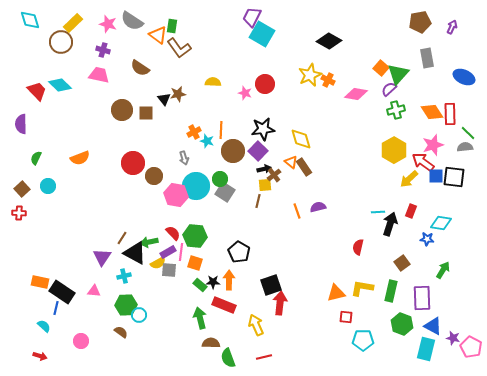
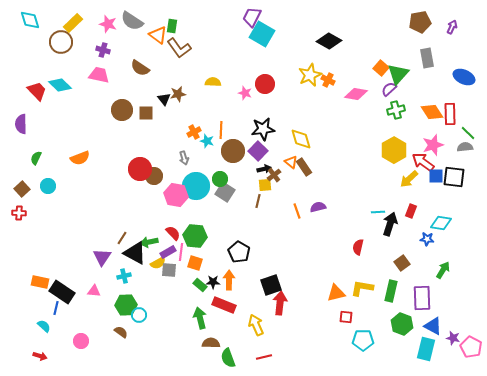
red circle at (133, 163): moved 7 px right, 6 px down
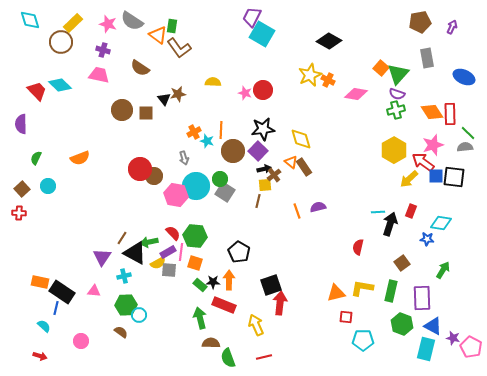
red circle at (265, 84): moved 2 px left, 6 px down
purple semicircle at (389, 89): moved 8 px right, 5 px down; rotated 119 degrees counterclockwise
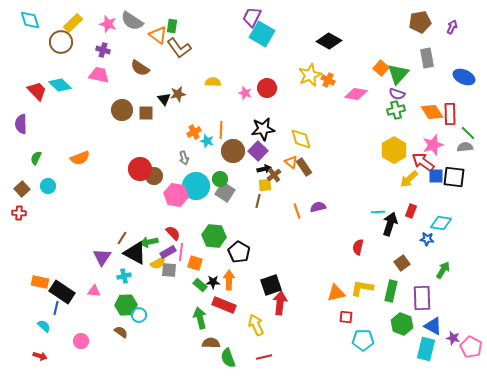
red circle at (263, 90): moved 4 px right, 2 px up
green hexagon at (195, 236): moved 19 px right
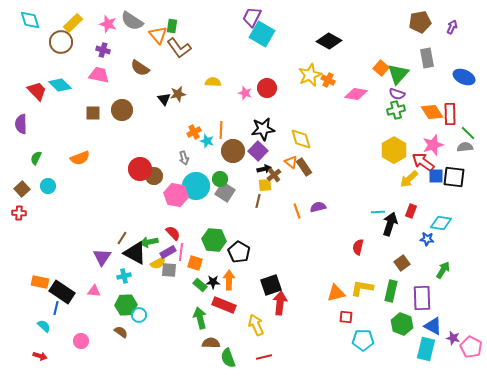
orange triangle at (158, 35): rotated 12 degrees clockwise
brown square at (146, 113): moved 53 px left
green hexagon at (214, 236): moved 4 px down
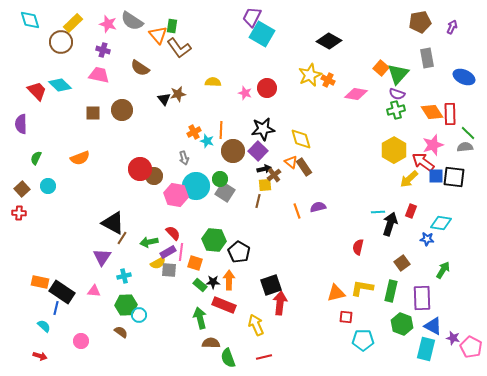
black triangle at (135, 253): moved 22 px left, 30 px up
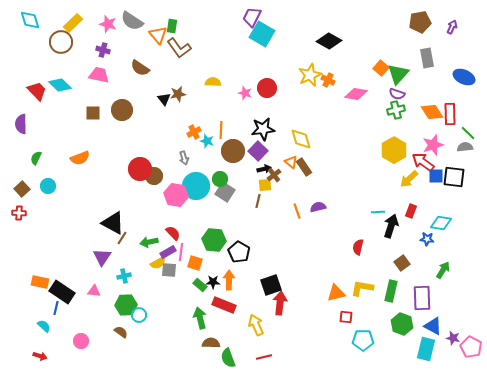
black arrow at (390, 224): moved 1 px right, 2 px down
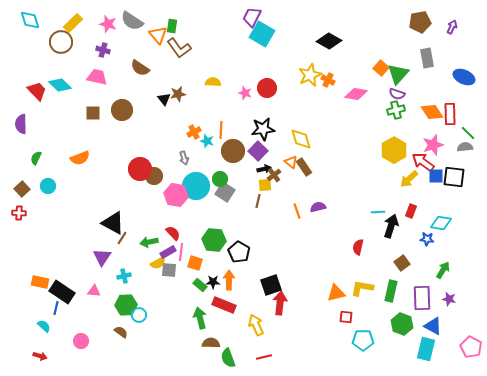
pink trapezoid at (99, 75): moved 2 px left, 2 px down
purple star at (453, 338): moved 4 px left, 39 px up
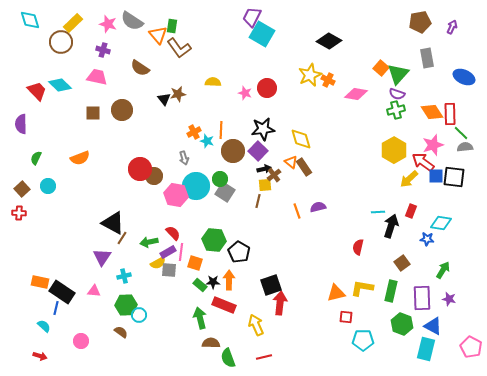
green line at (468, 133): moved 7 px left
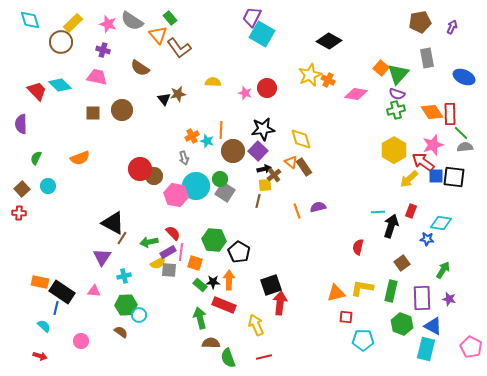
green rectangle at (172, 26): moved 2 px left, 8 px up; rotated 48 degrees counterclockwise
orange cross at (194, 132): moved 2 px left, 4 px down
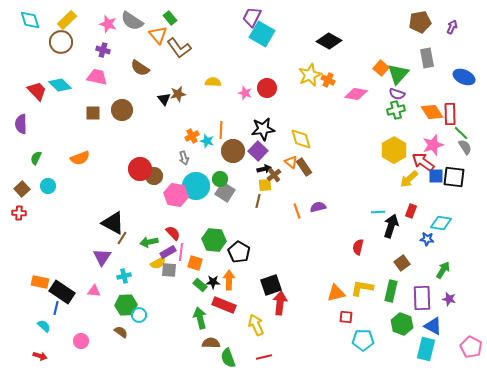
yellow rectangle at (73, 23): moved 6 px left, 3 px up
gray semicircle at (465, 147): rotated 63 degrees clockwise
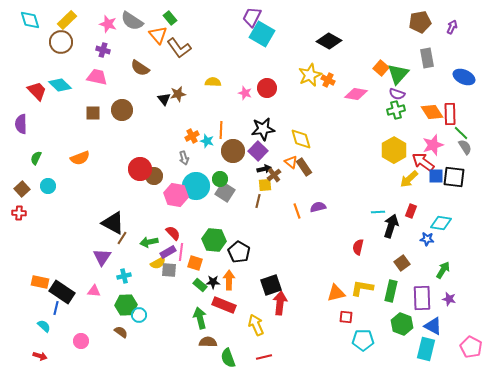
brown semicircle at (211, 343): moved 3 px left, 1 px up
